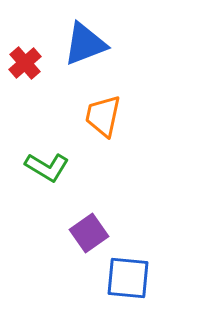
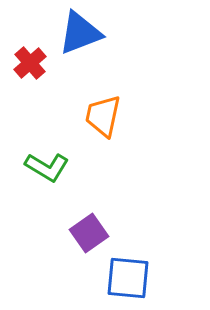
blue triangle: moved 5 px left, 11 px up
red cross: moved 5 px right
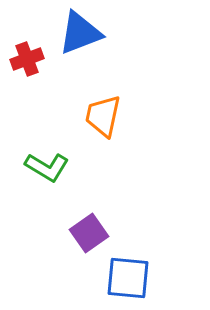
red cross: moved 3 px left, 4 px up; rotated 20 degrees clockwise
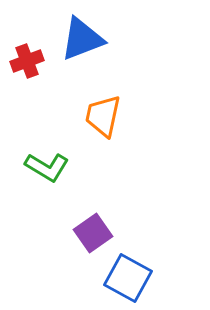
blue triangle: moved 2 px right, 6 px down
red cross: moved 2 px down
purple square: moved 4 px right
blue square: rotated 24 degrees clockwise
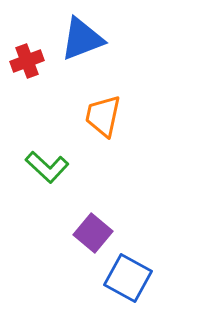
green L-shape: rotated 12 degrees clockwise
purple square: rotated 15 degrees counterclockwise
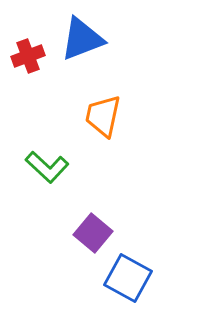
red cross: moved 1 px right, 5 px up
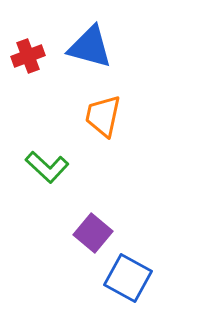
blue triangle: moved 8 px right, 8 px down; rotated 36 degrees clockwise
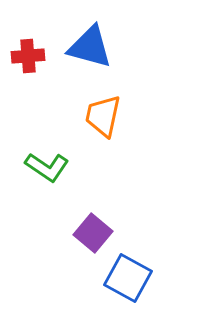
red cross: rotated 16 degrees clockwise
green L-shape: rotated 9 degrees counterclockwise
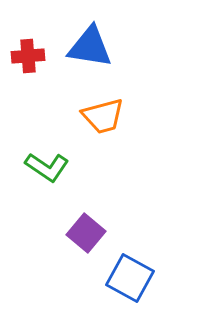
blue triangle: rotated 6 degrees counterclockwise
orange trapezoid: rotated 117 degrees counterclockwise
purple square: moved 7 px left
blue square: moved 2 px right
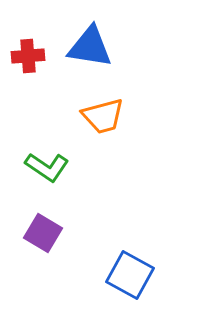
purple square: moved 43 px left; rotated 9 degrees counterclockwise
blue square: moved 3 px up
